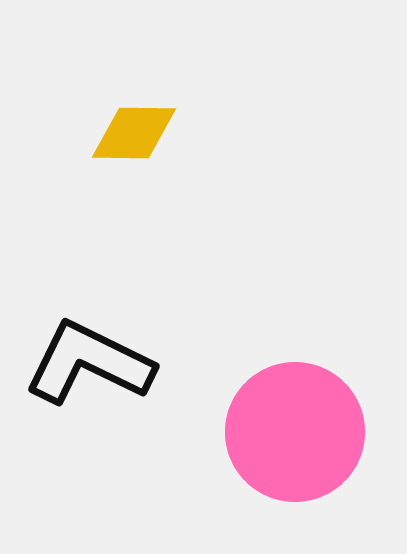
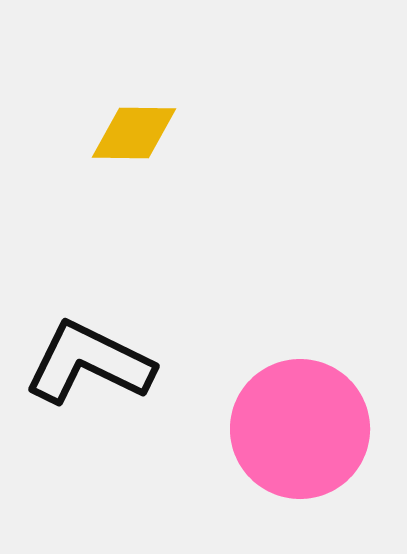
pink circle: moved 5 px right, 3 px up
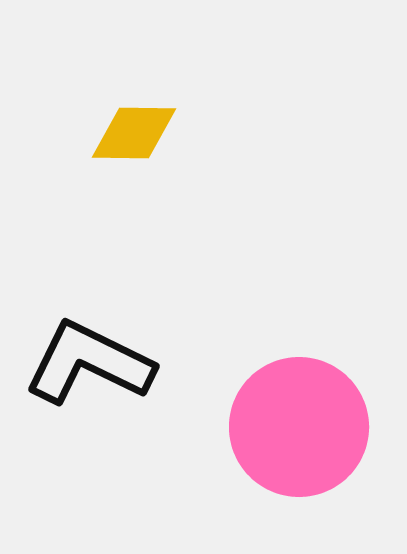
pink circle: moved 1 px left, 2 px up
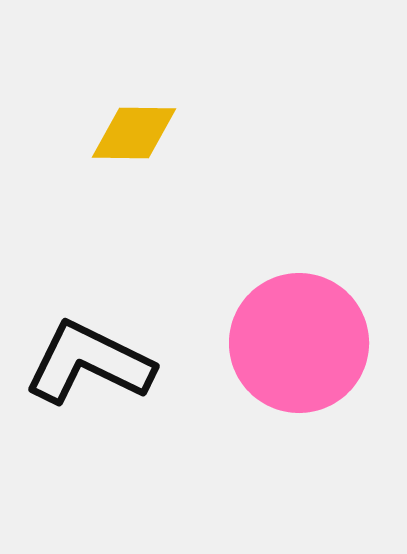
pink circle: moved 84 px up
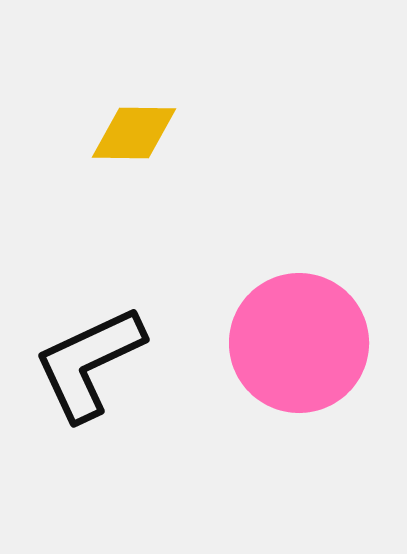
black L-shape: rotated 51 degrees counterclockwise
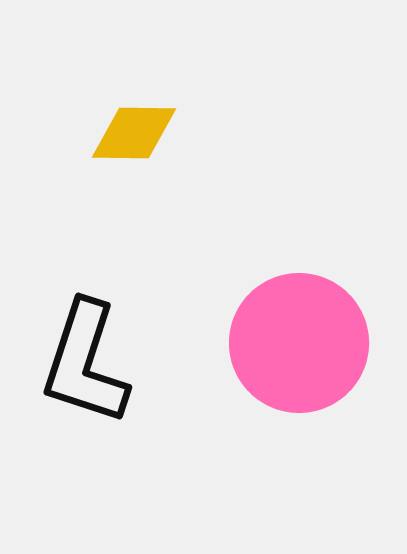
black L-shape: moved 4 px left; rotated 47 degrees counterclockwise
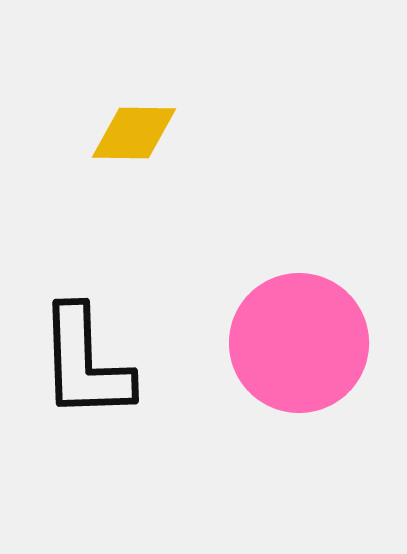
black L-shape: rotated 20 degrees counterclockwise
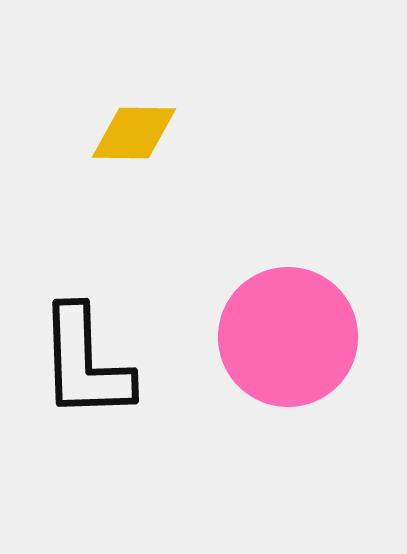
pink circle: moved 11 px left, 6 px up
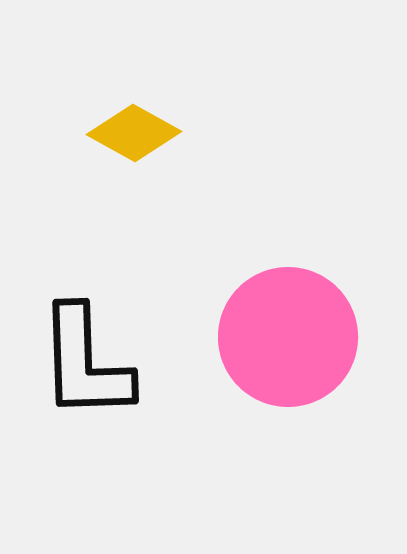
yellow diamond: rotated 28 degrees clockwise
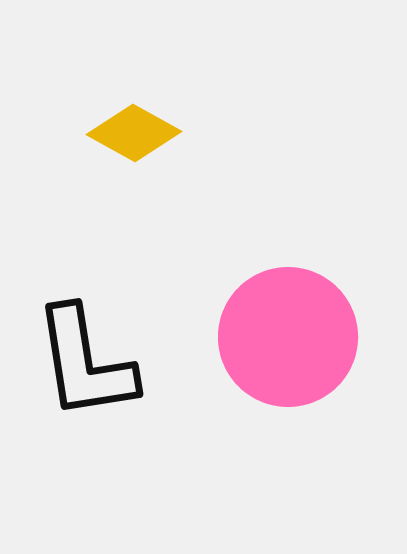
black L-shape: rotated 7 degrees counterclockwise
